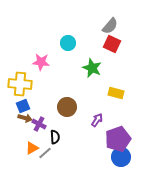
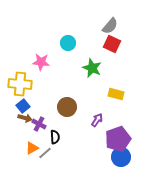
yellow rectangle: moved 1 px down
blue square: rotated 16 degrees counterclockwise
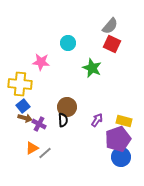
yellow rectangle: moved 8 px right, 27 px down
black semicircle: moved 8 px right, 17 px up
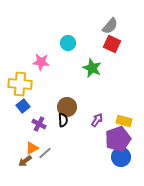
brown arrow: moved 43 px down; rotated 128 degrees clockwise
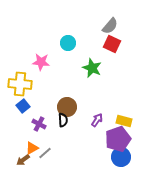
brown arrow: moved 2 px left, 1 px up
